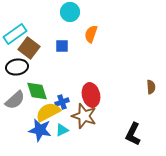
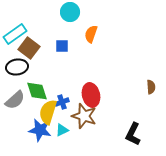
yellow semicircle: rotated 45 degrees counterclockwise
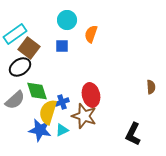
cyan circle: moved 3 px left, 8 px down
black ellipse: moved 3 px right; rotated 25 degrees counterclockwise
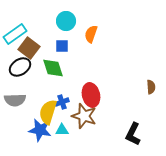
cyan circle: moved 1 px left, 1 px down
green diamond: moved 16 px right, 23 px up
gray semicircle: rotated 40 degrees clockwise
cyan triangle: rotated 24 degrees clockwise
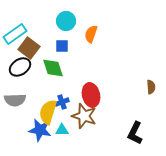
black L-shape: moved 2 px right, 1 px up
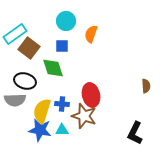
black ellipse: moved 5 px right, 14 px down; rotated 50 degrees clockwise
brown semicircle: moved 5 px left, 1 px up
blue cross: moved 2 px down; rotated 24 degrees clockwise
yellow semicircle: moved 6 px left, 1 px up
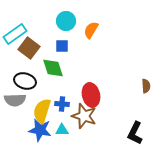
orange semicircle: moved 4 px up; rotated 12 degrees clockwise
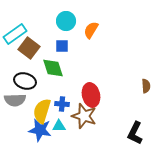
cyan triangle: moved 3 px left, 4 px up
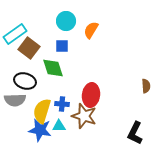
red ellipse: rotated 20 degrees clockwise
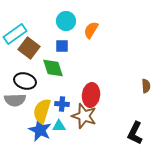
blue star: rotated 15 degrees clockwise
